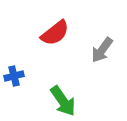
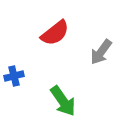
gray arrow: moved 1 px left, 2 px down
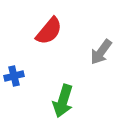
red semicircle: moved 6 px left, 2 px up; rotated 12 degrees counterclockwise
green arrow: rotated 52 degrees clockwise
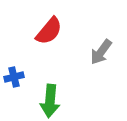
blue cross: moved 1 px down
green arrow: moved 13 px left; rotated 12 degrees counterclockwise
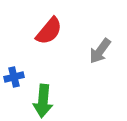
gray arrow: moved 1 px left, 1 px up
green arrow: moved 7 px left
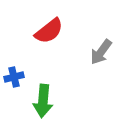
red semicircle: rotated 12 degrees clockwise
gray arrow: moved 1 px right, 1 px down
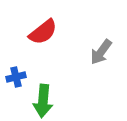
red semicircle: moved 6 px left, 1 px down
blue cross: moved 2 px right
